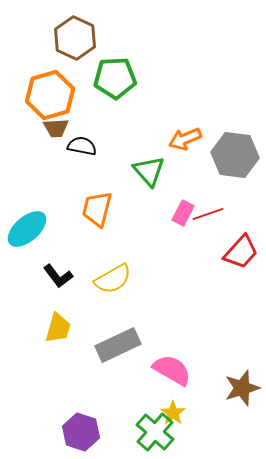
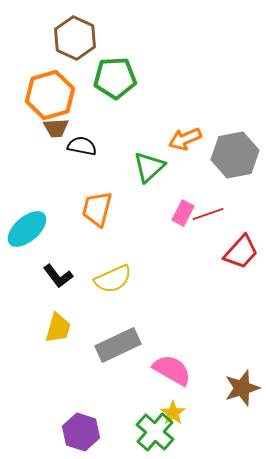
gray hexagon: rotated 18 degrees counterclockwise
green triangle: moved 4 px up; rotated 28 degrees clockwise
yellow semicircle: rotated 6 degrees clockwise
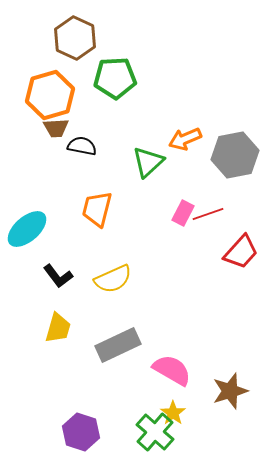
green triangle: moved 1 px left, 5 px up
brown star: moved 12 px left, 3 px down
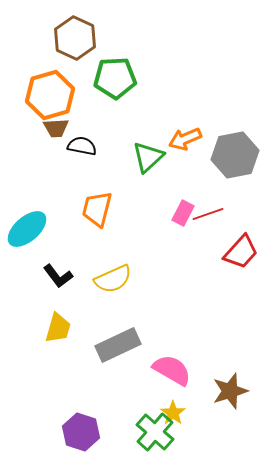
green triangle: moved 5 px up
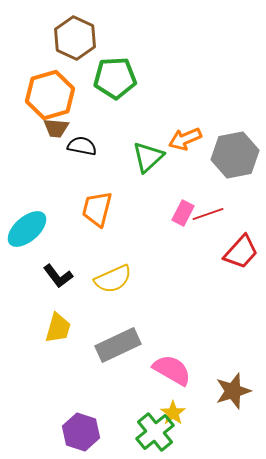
brown trapezoid: rotated 8 degrees clockwise
brown star: moved 3 px right
green cross: rotated 9 degrees clockwise
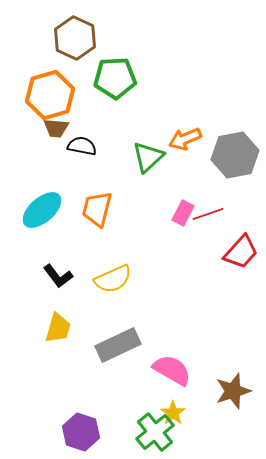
cyan ellipse: moved 15 px right, 19 px up
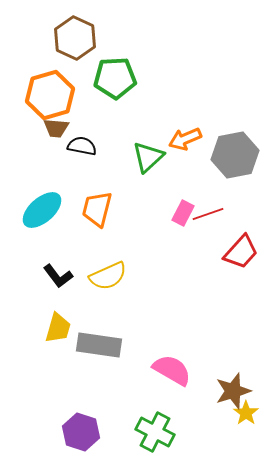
yellow semicircle: moved 5 px left, 3 px up
gray rectangle: moved 19 px left; rotated 33 degrees clockwise
yellow star: moved 73 px right
green cross: rotated 24 degrees counterclockwise
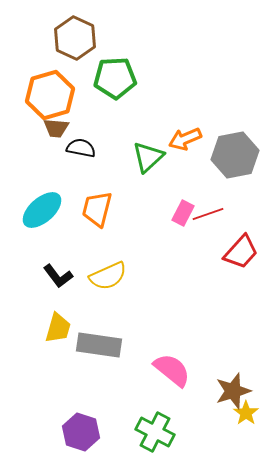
black semicircle: moved 1 px left, 2 px down
pink semicircle: rotated 9 degrees clockwise
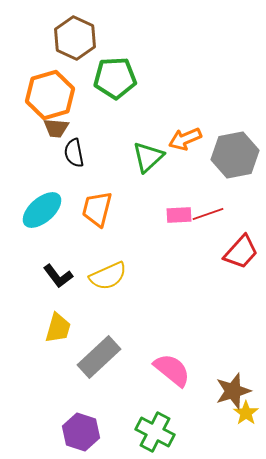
black semicircle: moved 7 px left, 5 px down; rotated 112 degrees counterclockwise
pink rectangle: moved 4 px left, 2 px down; rotated 60 degrees clockwise
gray rectangle: moved 12 px down; rotated 51 degrees counterclockwise
